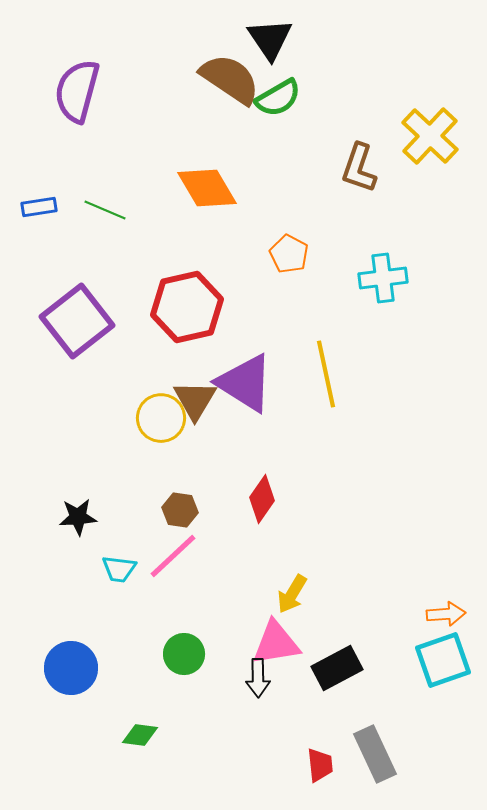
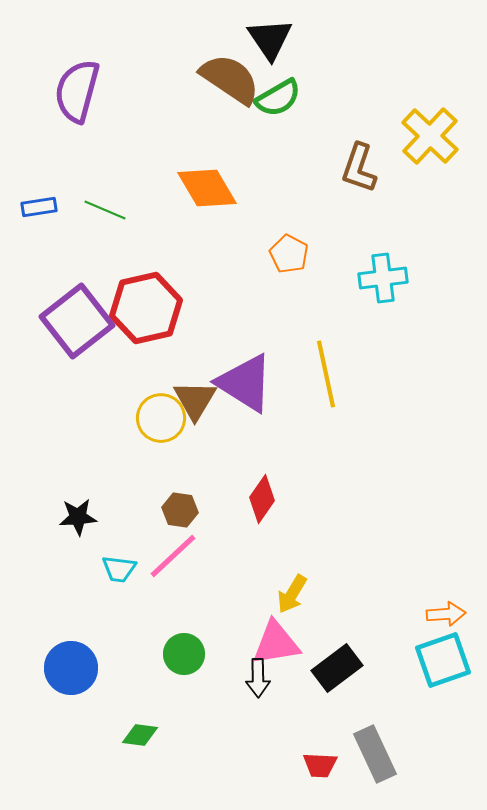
red hexagon: moved 41 px left, 1 px down
black rectangle: rotated 9 degrees counterclockwise
red trapezoid: rotated 99 degrees clockwise
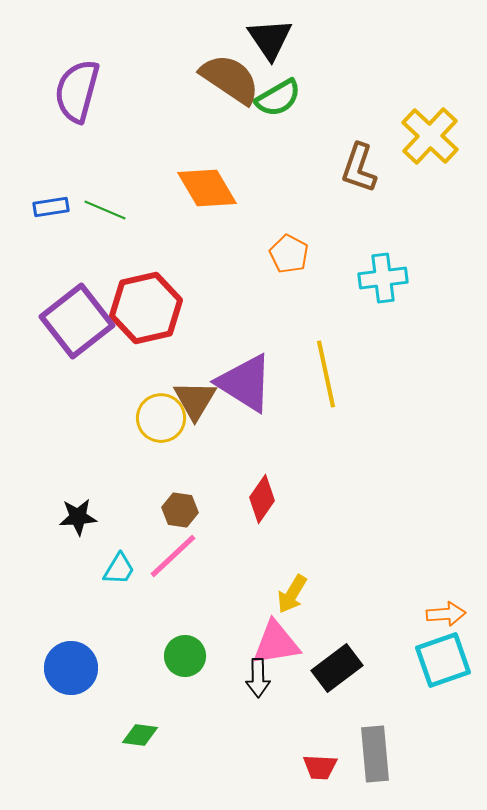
blue rectangle: moved 12 px right
cyan trapezoid: rotated 66 degrees counterclockwise
green circle: moved 1 px right, 2 px down
gray rectangle: rotated 20 degrees clockwise
red trapezoid: moved 2 px down
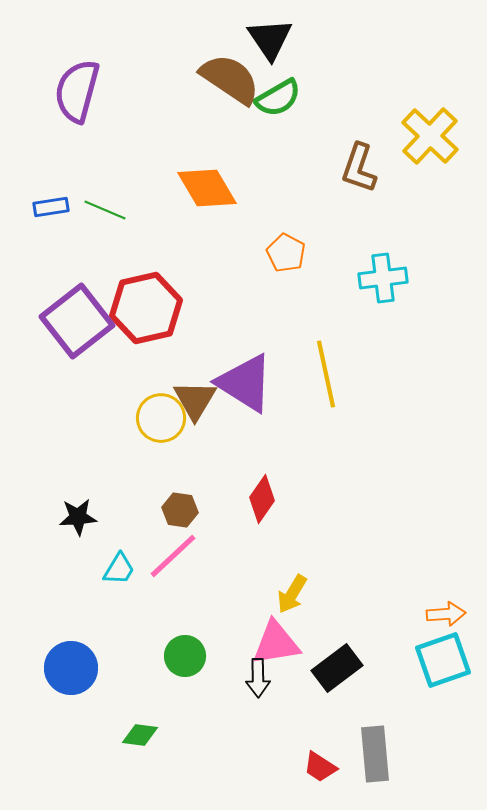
orange pentagon: moved 3 px left, 1 px up
red trapezoid: rotated 30 degrees clockwise
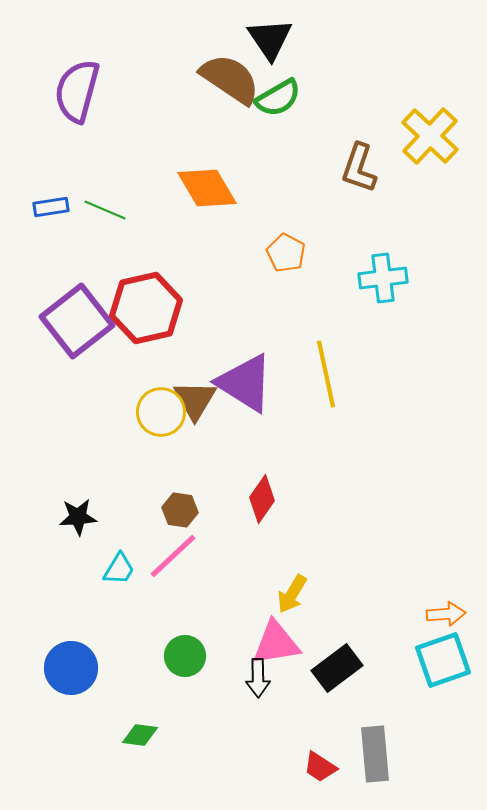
yellow circle: moved 6 px up
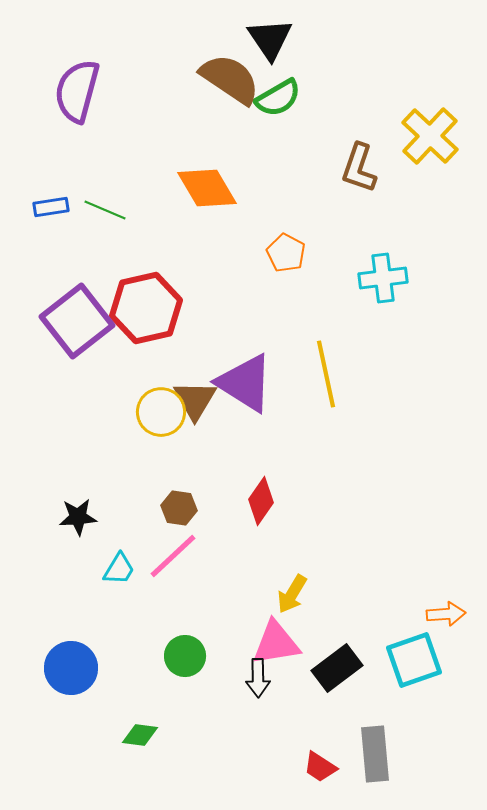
red diamond: moved 1 px left, 2 px down
brown hexagon: moved 1 px left, 2 px up
cyan square: moved 29 px left
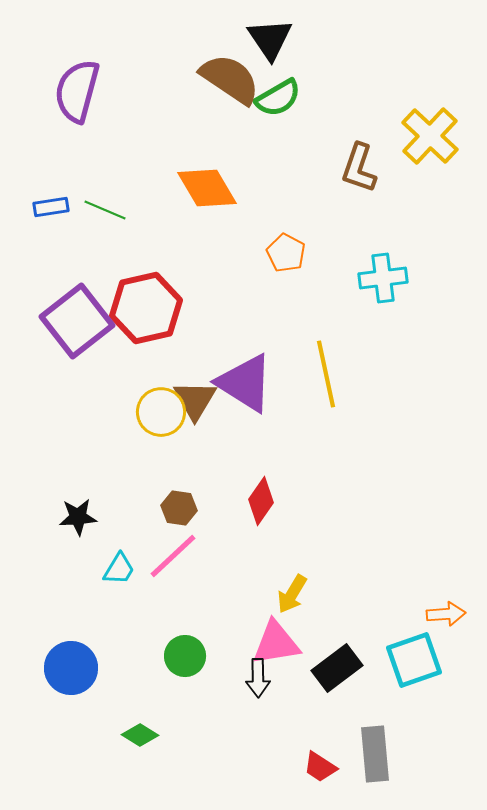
green diamond: rotated 24 degrees clockwise
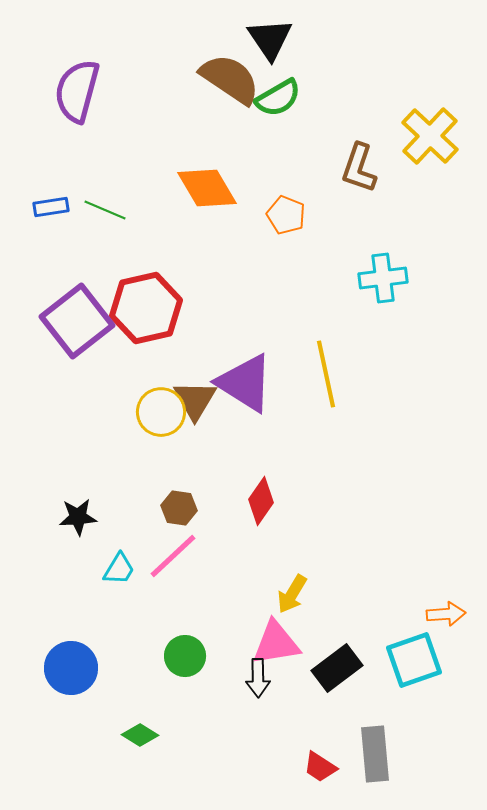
orange pentagon: moved 38 px up; rotated 6 degrees counterclockwise
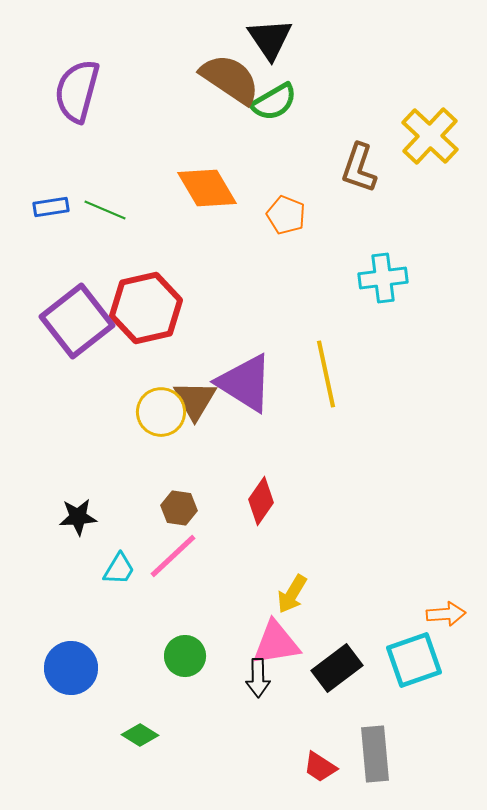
green semicircle: moved 4 px left, 4 px down
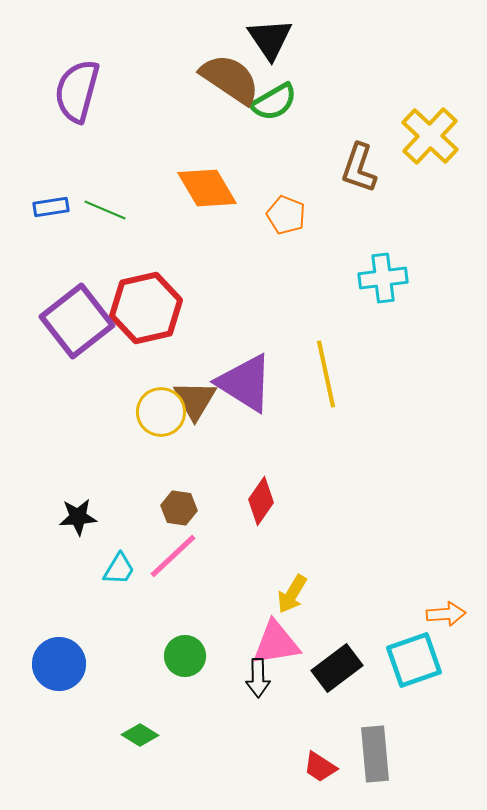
blue circle: moved 12 px left, 4 px up
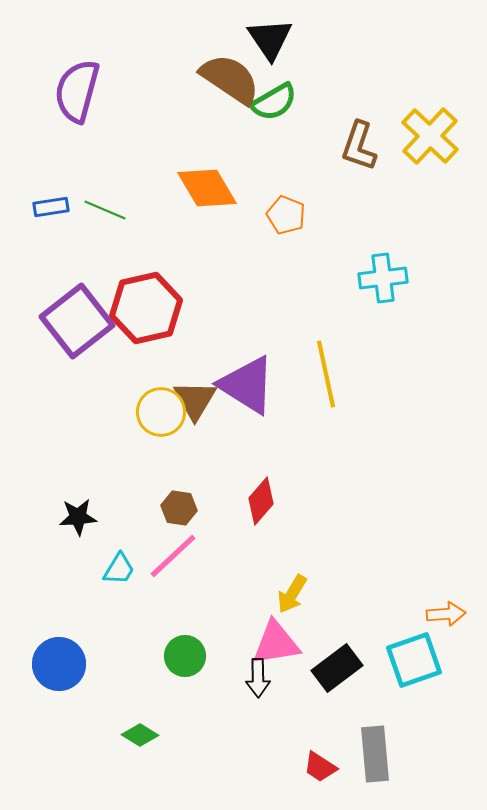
brown L-shape: moved 22 px up
purple triangle: moved 2 px right, 2 px down
red diamond: rotated 6 degrees clockwise
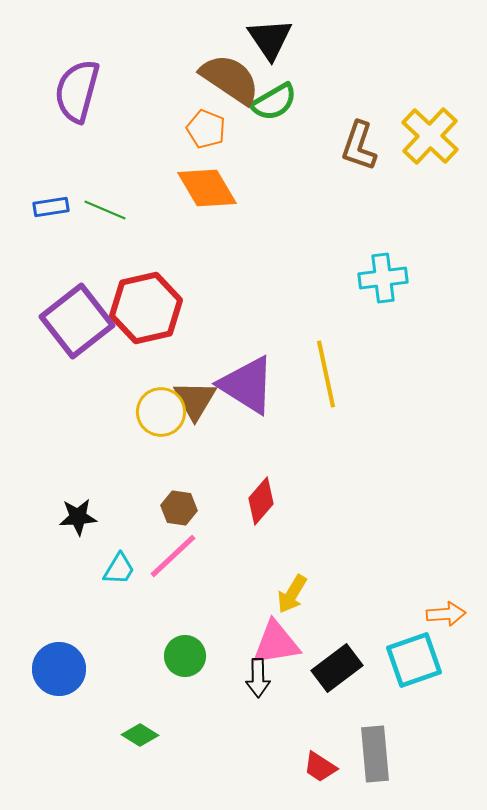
orange pentagon: moved 80 px left, 86 px up
blue circle: moved 5 px down
